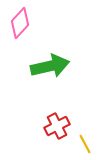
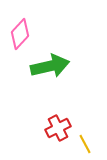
pink diamond: moved 11 px down
red cross: moved 1 px right, 2 px down
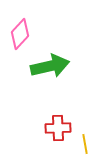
red cross: rotated 25 degrees clockwise
yellow line: rotated 18 degrees clockwise
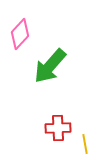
green arrow: rotated 144 degrees clockwise
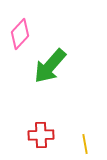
red cross: moved 17 px left, 7 px down
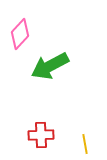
green arrow: rotated 21 degrees clockwise
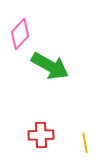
green arrow: rotated 123 degrees counterclockwise
yellow line: moved 1 px up
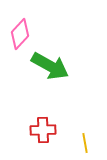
red cross: moved 2 px right, 5 px up
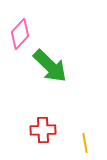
green arrow: rotated 15 degrees clockwise
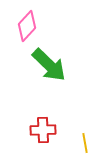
pink diamond: moved 7 px right, 8 px up
green arrow: moved 1 px left, 1 px up
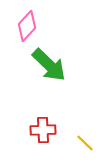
yellow line: rotated 36 degrees counterclockwise
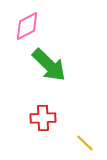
pink diamond: rotated 20 degrees clockwise
red cross: moved 12 px up
